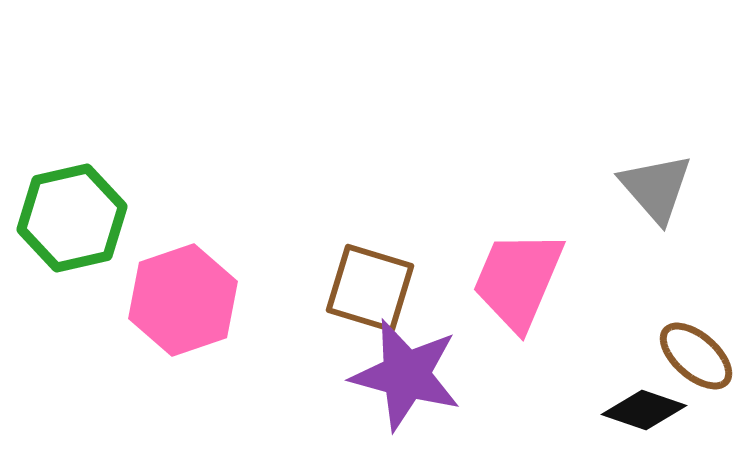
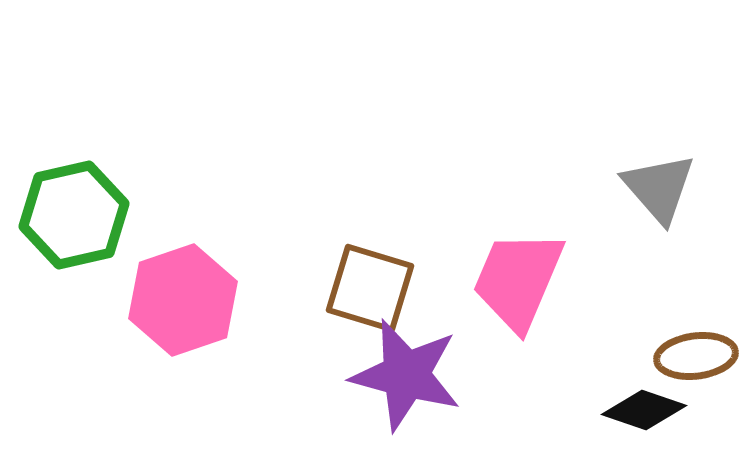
gray triangle: moved 3 px right
green hexagon: moved 2 px right, 3 px up
brown ellipse: rotated 48 degrees counterclockwise
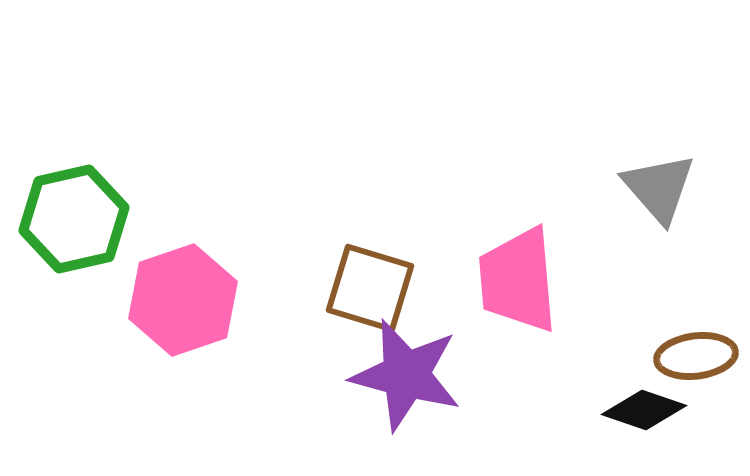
green hexagon: moved 4 px down
pink trapezoid: rotated 28 degrees counterclockwise
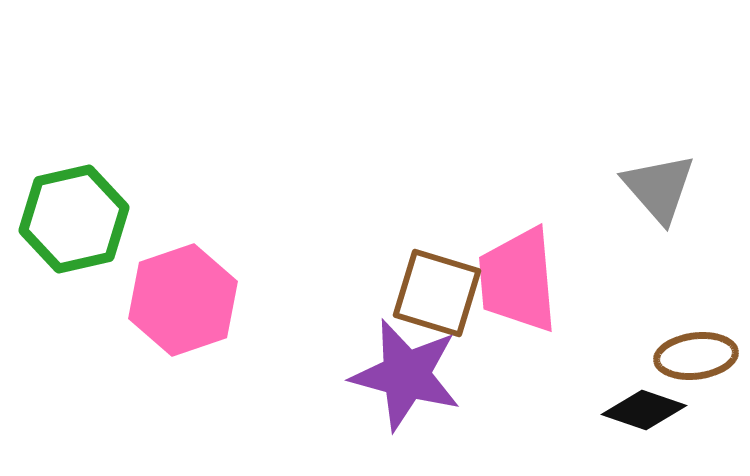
brown square: moved 67 px right, 5 px down
